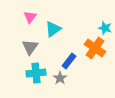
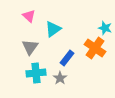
pink triangle: moved 1 px left, 1 px up; rotated 24 degrees counterclockwise
blue rectangle: moved 2 px left, 3 px up
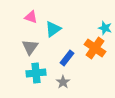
pink triangle: moved 2 px right, 1 px down; rotated 24 degrees counterclockwise
gray star: moved 3 px right, 4 px down
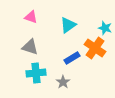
cyan triangle: moved 15 px right, 4 px up
gray triangle: rotated 48 degrees counterclockwise
blue rectangle: moved 5 px right; rotated 21 degrees clockwise
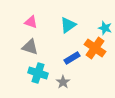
pink triangle: moved 5 px down
cyan cross: moved 2 px right; rotated 24 degrees clockwise
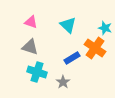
cyan triangle: rotated 42 degrees counterclockwise
cyan cross: moved 1 px left, 1 px up
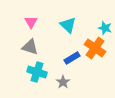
pink triangle: rotated 40 degrees clockwise
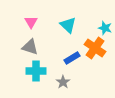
cyan cross: moved 1 px left, 1 px up; rotated 18 degrees counterclockwise
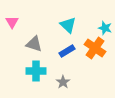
pink triangle: moved 19 px left
gray triangle: moved 4 px right, 3 px up
blue rectangle: moved 5 px left, 7 px up
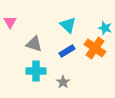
pink triangle: moved 2 px left
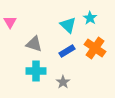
cyan star: moved 15 px left, 10 px up; rotated 16 degrees clockwise
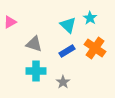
pink triangle: rotated 32 degrees clockwise
